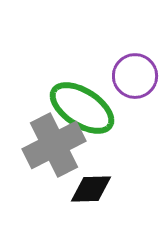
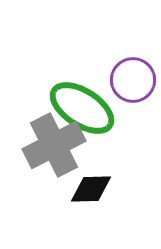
purple circle: moved 2 px left, 4 px down
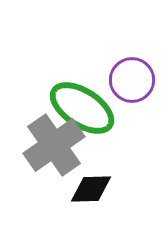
purple circle: moved 1 px left
gray cross: rotated 8 degrees counterclockwise
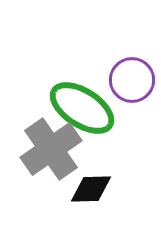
gray cross: moved 3 px left, 4 px down
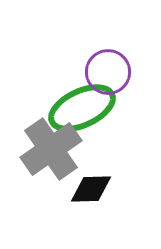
purple circle: moved 24 px left, 8 px up
green ellipse: rotated 58 degrees counterclockwise
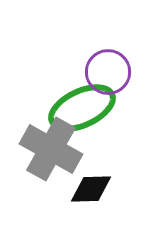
gray cross: rotated 26 degrees counterclockwise
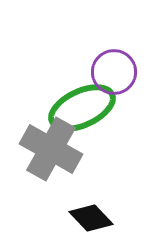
purple circle: moved 6 px right
black diamond: moved 29 px down; rotated 48 degrees clockwise
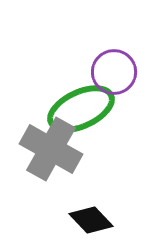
green ellipse: moved 1 px left, 1 px down
black diamond: moved 2 px down
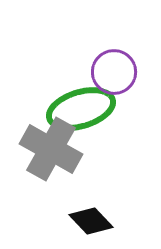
green ellipse: rotated 8 degrees clockwise
black diamond: moved 1 px down
